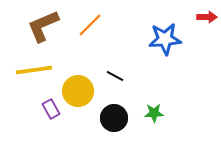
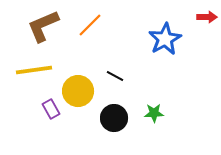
blue star: rotated 24 degrees counterclockwise
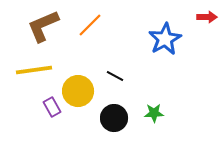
purple rectangle: moved 1 px right, 2 px up
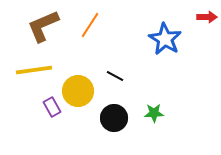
orange line: rotated 12 degrees counterclockwise
blue star: rotated 12 degrees counterclockwise
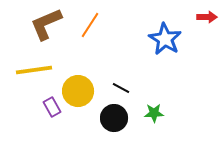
brown L-shape: moved 3 px right, 2 px up
black line: moved 6 px right, 12 px down
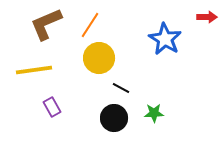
yellow circle: moved 21 px right, 33 px up
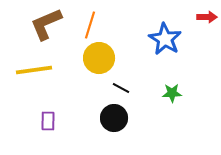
orange line: rotated 16 degrees counterclockwise
purple rectangle: moved 4 px left, 14 px down; rotated 30 degrees clockwise
green star: moved 18 px right, 20 px up
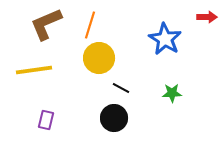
purple rectangle: moved 2 px left, 1 px up; rotated 12 degrees clockwise
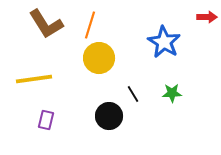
brown L-shape: rotated 99 degrees counterclockwise
blue star: moved 1 px left, 3 px down
yellow line: moved 9 px down
black line: moved 12 px right, 6 px down; rotated 30 degrees clockwise
black circle: moved 5 px left, 2 px up
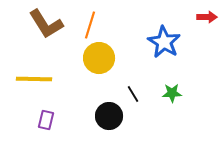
yellow line: rotated 9 degrees clockwise
